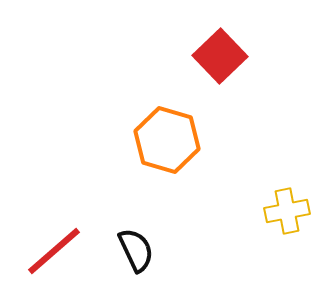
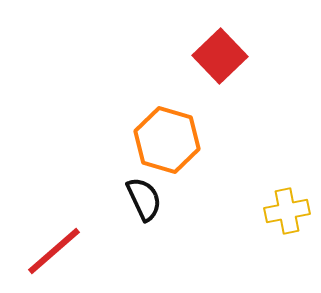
black semicircle: moved 8 px right, 51 px up
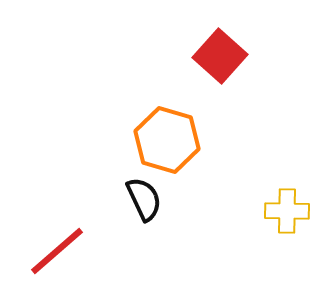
red square: rotated 4 degrees counterclockwise
yellow cross: rotated 12 degrees clockwise
red line: moved 3 px right
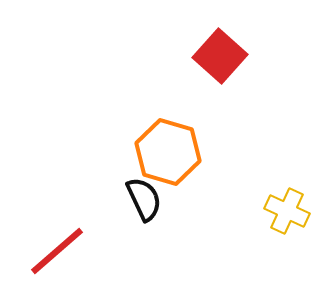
orange hexagon: moved 1 px right, 12 px down
yellow cross: rotated 24 degrees clockwise
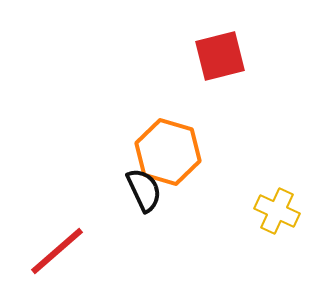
red square: rotated 34 degrees clockwise
black semicircle: moved 9 px up
yellow cross: moved 10 px left
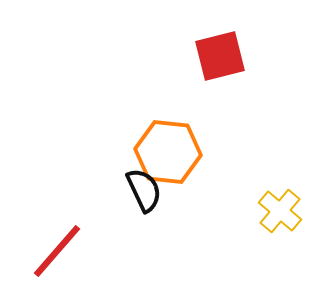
orange hexagon: rotated 10 degrees counterclockwise
yellow cross: moved 3 px right; rotated 15 degrees clockwise
red line: rotated 8 degrees counterclockwise
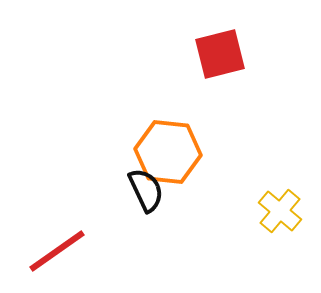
red square: moved 2 px up
black semicircle: moved 2 px right
red line: rotated 14 degrees clockwise
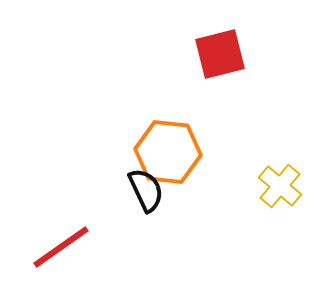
yellow cross: moved 25 px up
red line: moved 4 px right, 4 px up
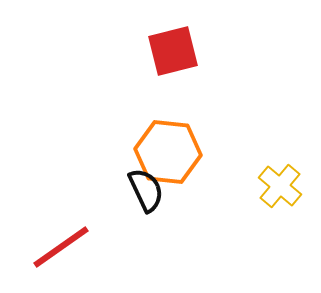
red square: moved 47 px left, 3 px up
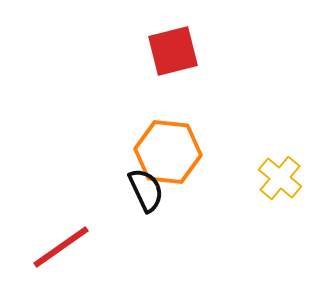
yellow cross: moved 8 px up
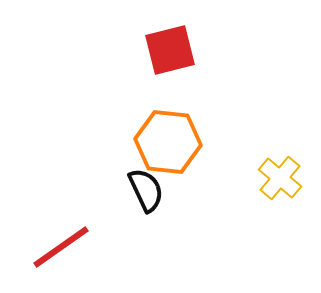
red square: moved 3 px left, 1 px up
orange hexagon: moved 10 px up
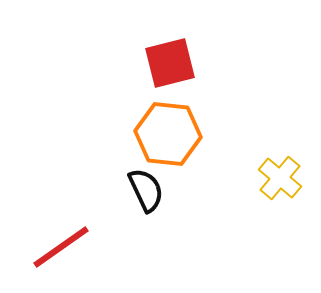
red square: moved 13 px down
orange hexagon: moved 8 px up
